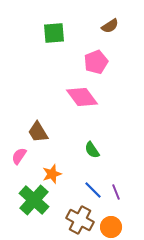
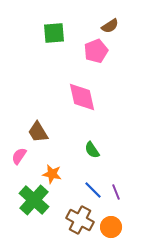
pink pentagon: moved 11 px up
pink diamond: rotated 24 degrees clockwise
orange star: rotated 30 degrees clockwise
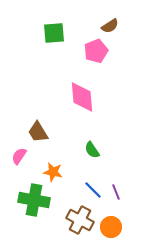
pink diamond: rotated 8 degrees clockwise
orange star: moved 1 px right, 2 px up
green cross: rotated 32 degrees counterclockwise
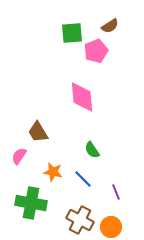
green square: moved 18 px right
blue line: moved 10 px left, 11 px up
green cross: moved 3 px left, 3 px down
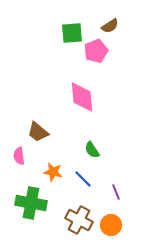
brown trapezoid: rotated 20 degrees counterclockwise
pink semicircle: rotated 42 degrees counterclockwise
brown cross: moved 1 px left
orange circle: moved 2 px up
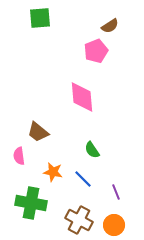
green square: moved 32 px left, 15 px up
orange circle: moved 3 px right
